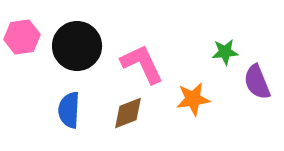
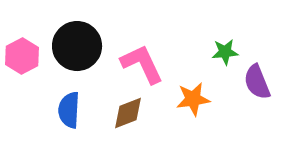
pink hexagon: moved 19 px down; rotated 20 degrees counterclockwise
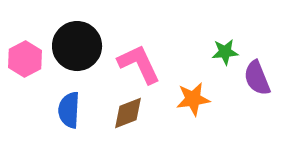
pink hexagon: moved 3 px right, 3 px down
pink L-shape: moved 3 px left
purple semicircle: moved 4 px up
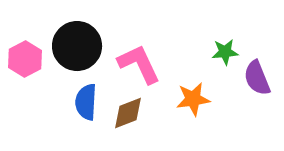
blue semicircle: moved 17 px right, 8 px up
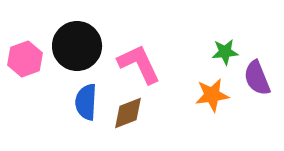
pink hexagon: rotated 8 degrees clockwise
orange star: moved 19 px right, 4 px up
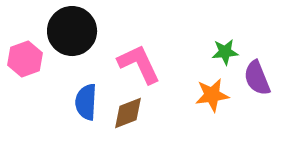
black circle: moved 5 px left, 15 px up
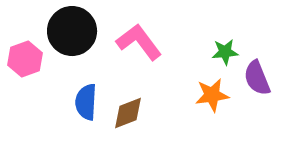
pink L-shape: moved 22 px up; rotated 12 degrees counterclockwise
